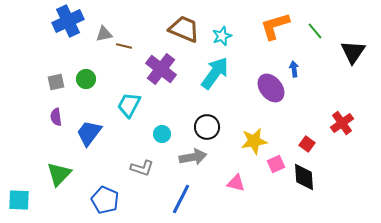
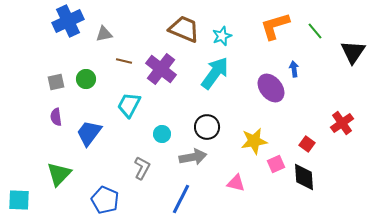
brown line: moved 15 px down
gray L-shape: rotated 80 degrees counterclockwise
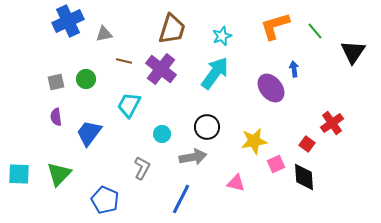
brown trapezoid: moved 12 px left; rotated 84 degrees clockwise
red cross: moved 10 px left
cyan square: moved 26 px up
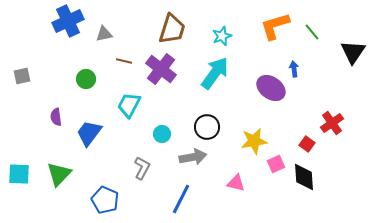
green line: moved 3 px left, 1 px down
gray square: moved 34 px left, 6 px up
purple ellipse: rotated 16 degrees counterclockwise
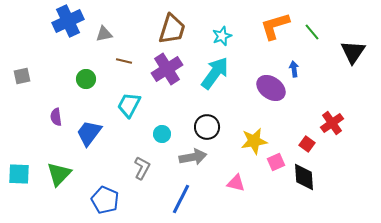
purple cross: moved 6 px right; rotated 20 degrees clockwise
pink square: moved 2 px up
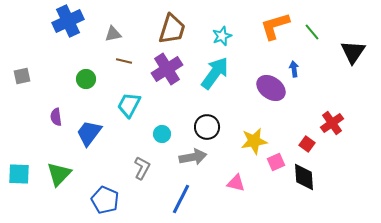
gray triangle: moved 9 px right
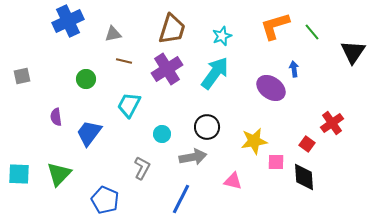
pink square: rotated 24 degrees clockwise
pink triangle: moved 3 px left, 2 px up
